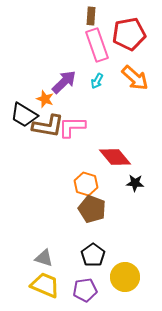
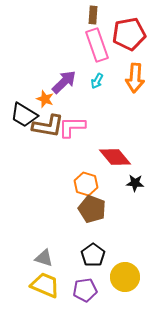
brown rectangle: moved 2 px right, 1 px up
orange arrow: rotated 52 degrees clockwise
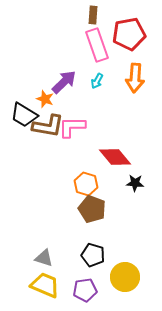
black pentagon: rotated 20 degrees counterclockwise
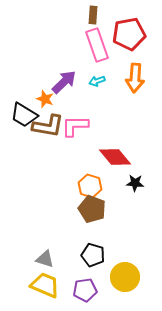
cyan arrow: rotated 42 degrees clockwise
pink L-shape: moved 3 px right, 1 px up
orange hexagon: moved 4 px right, 2 px down
gray triangle: moved 1 px right, 1 px down
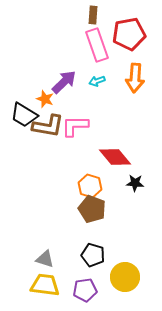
yellow trapezoid: rotated 16 degrees counterclockwise
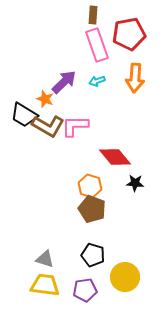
brown L-shape: rotated 20 degrees clockwise
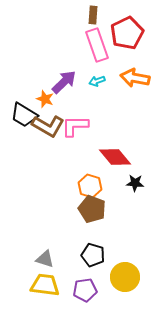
red pentagon: moved 2 px left, 1 px up; rotated 16 degrees counterclockwise
orange arrow: rotated 96 degrees clockwise
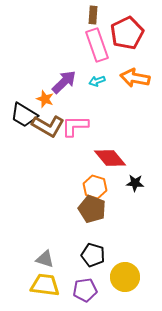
red diamond: moved 5 px left, 1 px down
orange hexagon: moved 5 px right, 1 px down
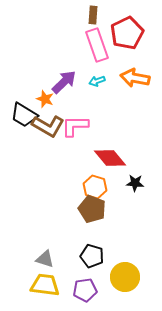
black pentagon: moved 1 px left, 1 px down
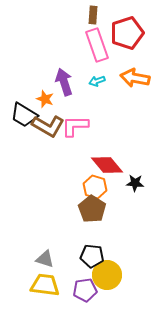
red pentagon: rotated 8 degrees clockwise
purple arrow: rotated 64 degrees counterclockwise
red diamond: moved 3 px left, 7 px down
brown pentagon: rotated 12 degrees clockwise
black pentagon: rotated 10 degrees counterclockwise
yellow circle: moved 18 px left, 2 px up
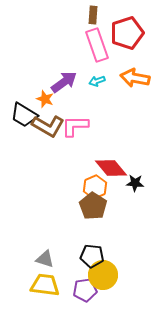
purple arrow: rotated 72 degrees clockwise
red diamond: moved 4 px right, 3 px down
orange hexagon: rotated 20 degrees clockwise
brown pentagon: moved 1 px right, 3 px up
yellow circle: moved 4 px left
